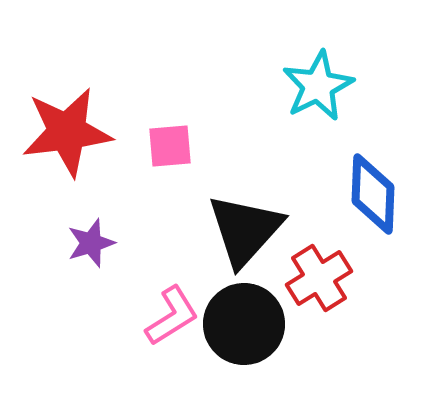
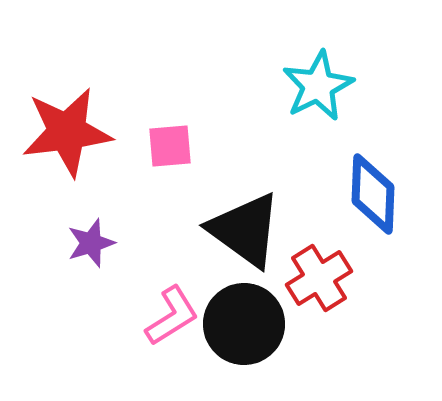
black triangle: rotated 36 degrees counterclockwise
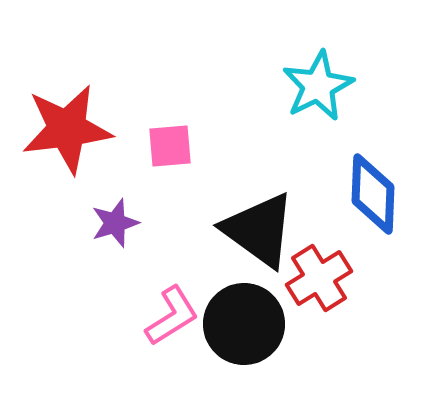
red star: moved 3 px up
black triangle: moved 14 px right
purple star: moved 24 px right, 20 px up
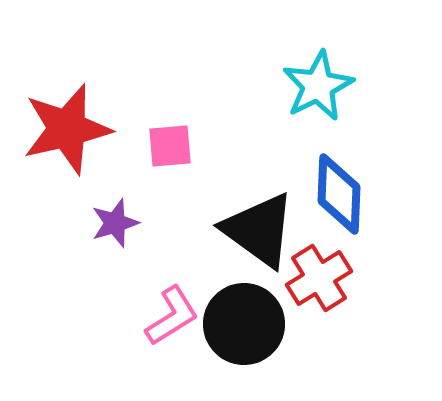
red star: rotated 6 degrees counterclockwise
blue diamond: moved 34 px left
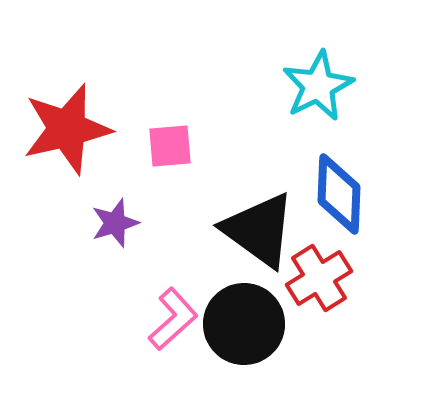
pink L-shape: moved 1 px right, 3 px down; rotated 10 degrees counterclockwise
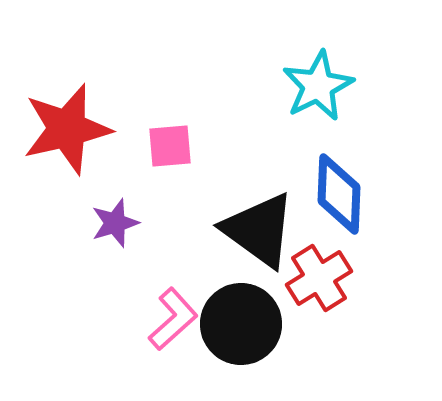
black circle: moved 3 px left
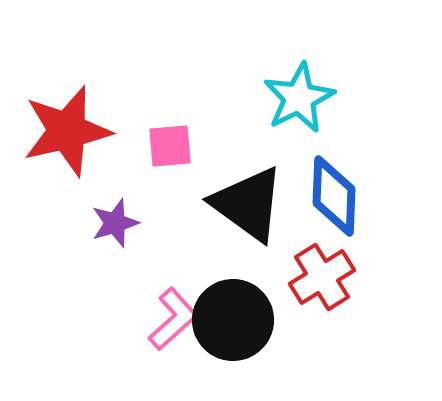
cyan star: moved 19 px left, 12 px down
red star: moved 2 px down
blue diamond: moved 5 px left, 2 px down
black triangle: moved 11 px left, 26 px up
red cross: moved 3 px right, 1 px up
black circle: moved 8 px left, 4 px up
